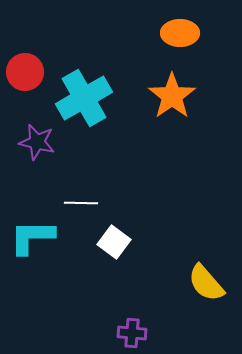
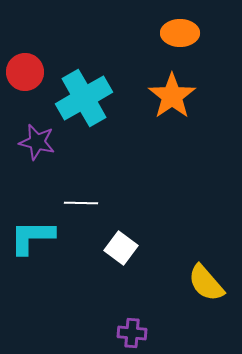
white square: moved 7 px right, 6 px down
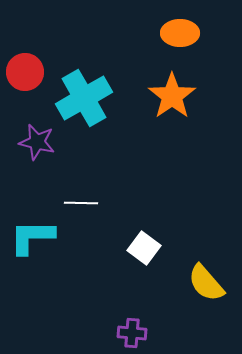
white square: moved 23 px right
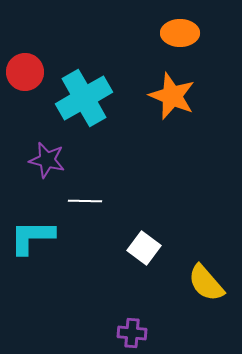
orange star: rotated 15 degrees counterclockwise
purple star: moved 10 px right, 18 px down
white line: moved 4 px right, 2 px up
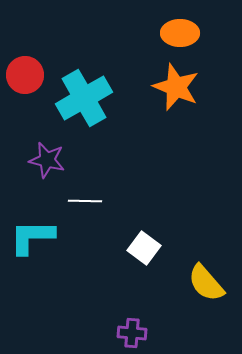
red circle: moved 3 px down
orange star: moved 4 px right, 9 px up
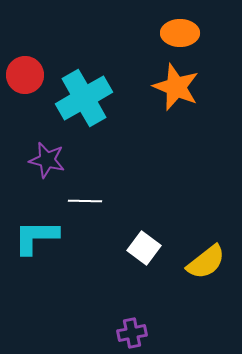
cyan L-shape: moved 4 px right
yellow semicircle: moved 21 px up; rotated 87 degrees counterclockwise
purple cross: rotated 16 degrees counterclockwise
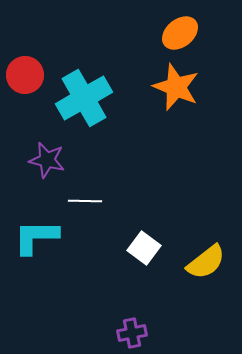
orange ellipse: rotated 39 degrees counterclockwise
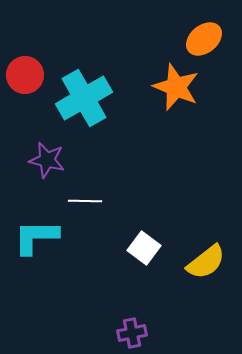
orange ellipse: moved 24 px right, 6 px down
